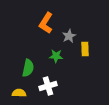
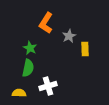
green star: moved 26 px left, 8 px up; rotated 24 degrees clockwise
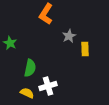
orange L-shape: moved 9 px up
green star: moved 20 px left, 5 px up
green semicircle: moved 2 px right
yellow semicircle: moved 8 px right; rotated 24 degrees clockwise
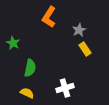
orange L-shape: moved 3 px right, 3 px down
gray star: moved 10 px right, 6 px up
green star: moved 3 px right
yellow rectangle: rotated 32 degrees counterclockwise
white cross: moved 17 px right, 2 px down
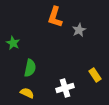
orange L-shape: moved 6 px right; rotated 15 degrees counterclockwise
yellow rectangle: moved 10 px right, 26 px down
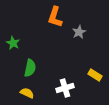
gray star: moved 2 px down
yellow rectangle: rotated 24 degrees counterclockwise
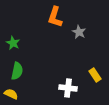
gray star: rotated 16 degrees counterclockwise
green semicircle: moved 13 px left, 3 px down
yellow rectangle: rotated 24 degrees clockwise
white cross: moved 3 px right; rotated 24 degrees clockwise
yellow semicircle: moved 16 px left, 1 px down
